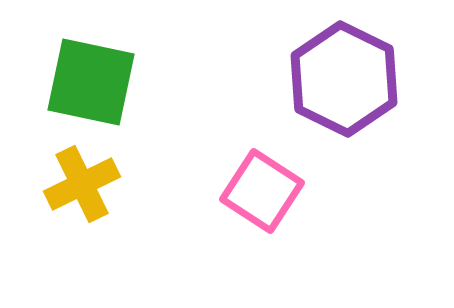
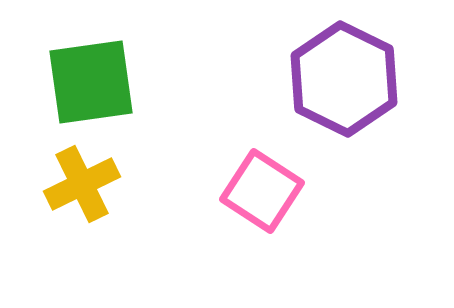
green square: rotated 20 degrees counterclockwise
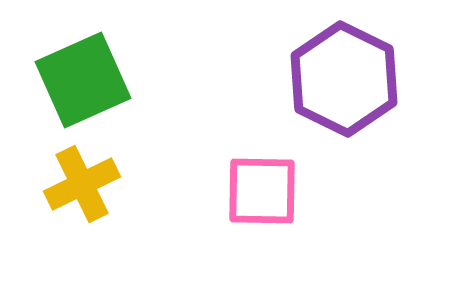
green square: moved 8 px left, 2 px up; rotated 16 degrees counterclockwise
pink square: rotated 32 degrees counterclockwise
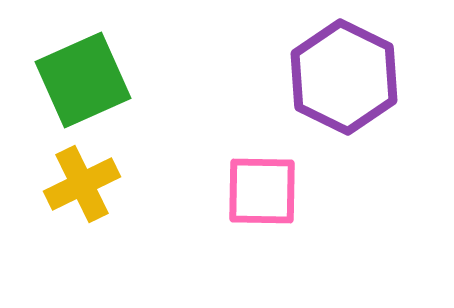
purple hexagon: moved 2 px up
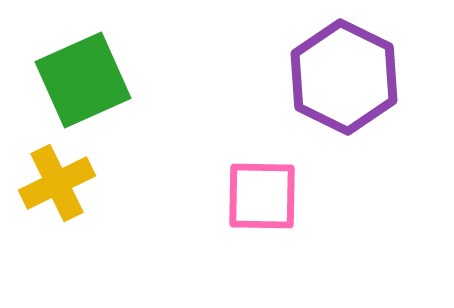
yellow cross: moved 25 px left, 1 px up
pink square: moved 5 px down
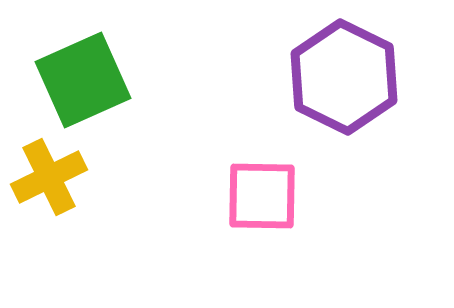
yellow cross: moved 8 px left, 6 px up
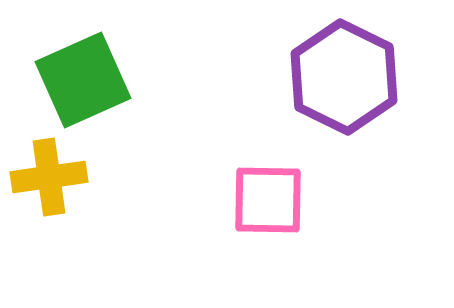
yellow cross: rotated 18 degrees clockwise
pink square: moved 6 px right, 4 px down
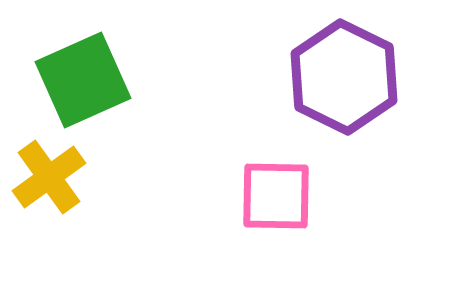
yellow cross: rotated 28 degrees counterclockwise
pink square: moved 8 px right, 4 px up
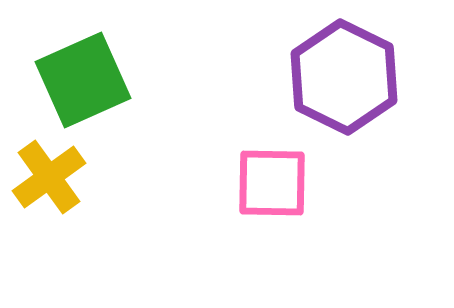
pink square: moved 4 px left, 13 px up
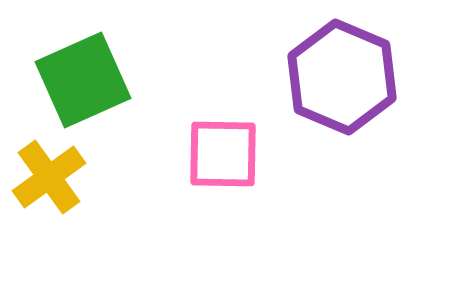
purple hexagon: moved 2 px left; rotated 3 degrees counterclockwise
pink square: moved 49 px left, 29 px up
